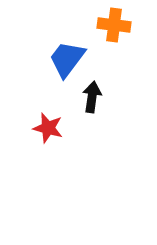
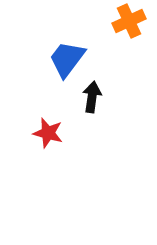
orange cross: moved 15 px right, 4 px up; rotated 32 degrees counterclockwise
red star: moved 5 px down
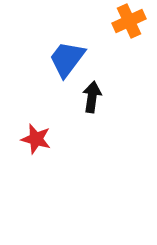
red star: moved 12 px left, 6 px down
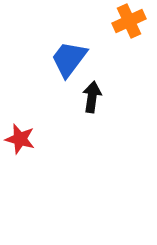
blue trapezoid: moved 2 px right
red star: moved 16 px left
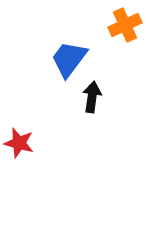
orange cross: moved 4 px left, 4 px down
red star: moved 1 px left, 4 px down
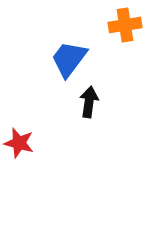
orange cross: rotated 16 degrees clockwise
black arrow: moved 3 px left, 5 px down
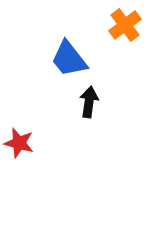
orange cross: rotated 28 degrees counterclockwise
blue trapezoid: rotated 75 degrees counterclockwise
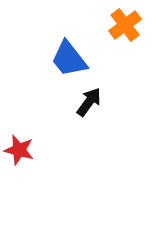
black arrow: rotated 28 degrees clockwise
red star: moved 7 px down
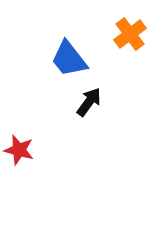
orange cross: moved 5 px right, 9 px down
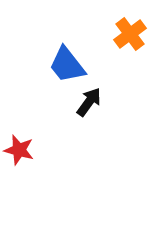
blue trapezoid: moved 2 px left, 6 px down
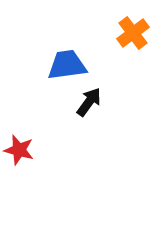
orange cross: moved 3 px right, 1 px up
blue trapezoid: rotated 120 degrees clockwise
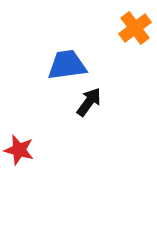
orange cross: moved 2 px right, 5 px up
